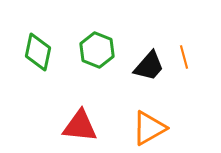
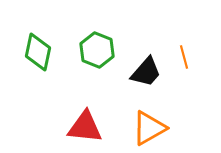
black trapezoid: moved 3 px left, 6 px down
red triangle: moved 5 px right, 1 px down
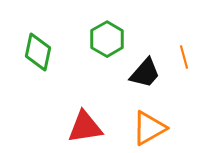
green hexagon: moved 10 px right, 11 px up; rotated 8 degrees clockwise
black trapezoid: moved 1 px left, 1 px down
red triangle: rotated 15 degrees counterclockwise
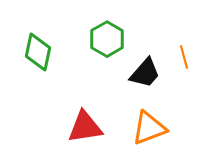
orange triangle: rotated 9 degrees clockwise
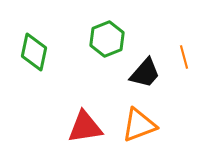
green hexagon: rotated 8 degrees clockwise
green diamond: moved 4 px left
orange triangle: moved 10 px left, 3 px up
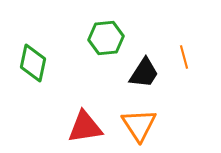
green hexagon: moved 1 px left, 1 px up; rotated 16 degrees clockwise
green diamond: moved 1 px left, 11 px down
black trapezoid: moved 1 px left; rotated 8 degrees counterclockwise
orange triangle: rotated 42 degrees counterclockwise
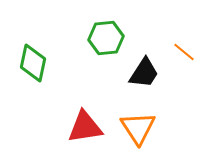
orange line: moved 5 px up; rotated 35 degrees counterclockwise
orange triangle: moved 1 px left, 3 px down
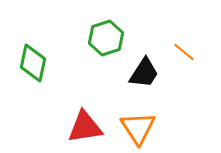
green hexagon: rotated 12 degrees counterclockwise
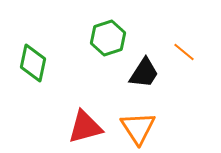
green hexagon: moved 2 px right
red triangle: rotated 6 degrees counterclockwise
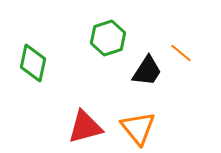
orange line: moved 3 px left, 1 px down
black trapezoid: moved 3 px right, 2 px up
orange triangle: rotated 6 degrees counterclockwise
